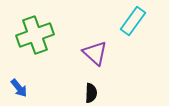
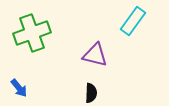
green cross: moved 3 px left, 2 px up
purple triangle: moved 2 px down; rotated 28 degrees counterclockwise
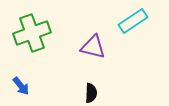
cyan rectangle: rotated 20 degrees clockwise
purple triangle: moved 2 px left, 8 px up
blue arrow: moved 2 px right, 2 px up
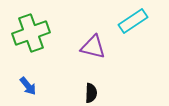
green cross: moved 1 px left
blue arrow: moved 7 px right
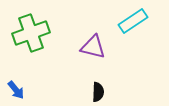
blue arrow: moved 12 px left, 4 px down
black semicircle: moved 7 px right, 1 px up
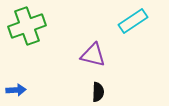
green cross: moved 4 px left, 7 px up
purple triangle: moved 8 px down
blue arrow: rotated 54 degrees counterclockwise
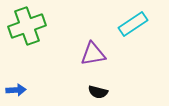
cyan rectangle: moved 3 px down
purple triangle: moved 1 px up; rotated 24 degrees counterclockwise
black semicircle: rotated 102 degrees clockwise
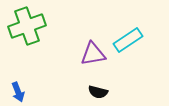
cyan rectangle: moved 5 px left, 16 px down
blue arrow: moved 2 px right, 2 px down; rotated 72 degrees clockwise
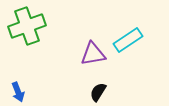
black semicircle: rotated 108 degrees clockwise
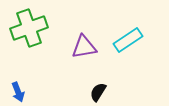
green cross: moved 2 px right, 2 px down
purple triangle: moved 9 px left, 7 px up
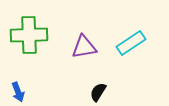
green cross: moved 7 px down; rotated 18 degrees clockwise
cyan rectangle: moved 3 px right, 3 px down
